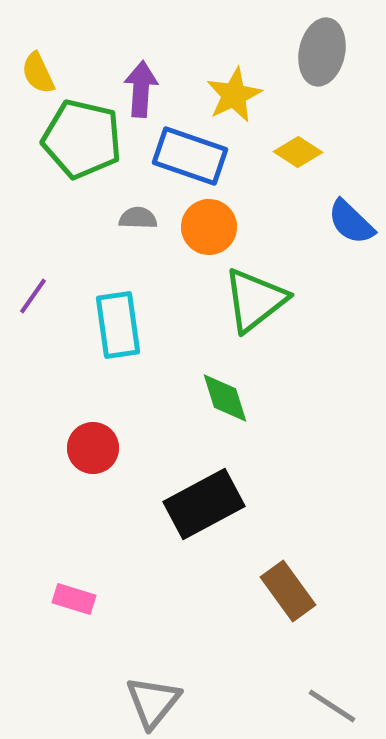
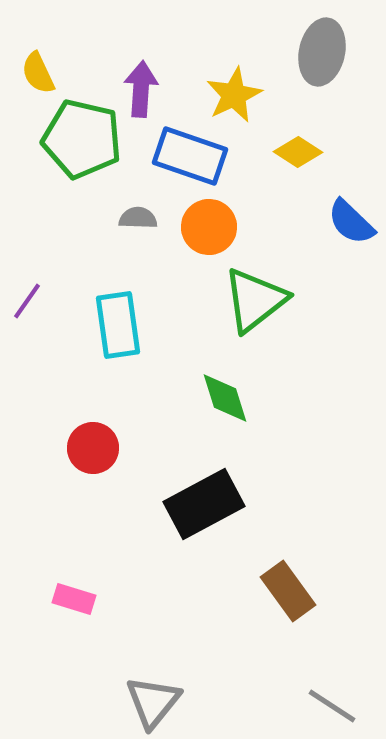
purple line: moved 6 px left, 5 px down
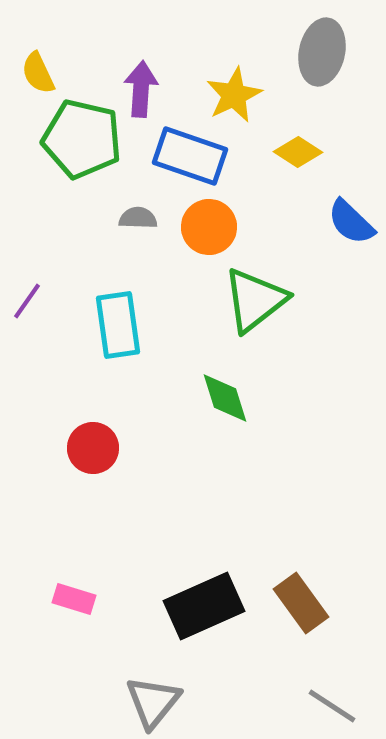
black rectangle: moved 102 px down; rotated 4 degrees clockwise
brown rectangle: moved 13 px right, 12 px down
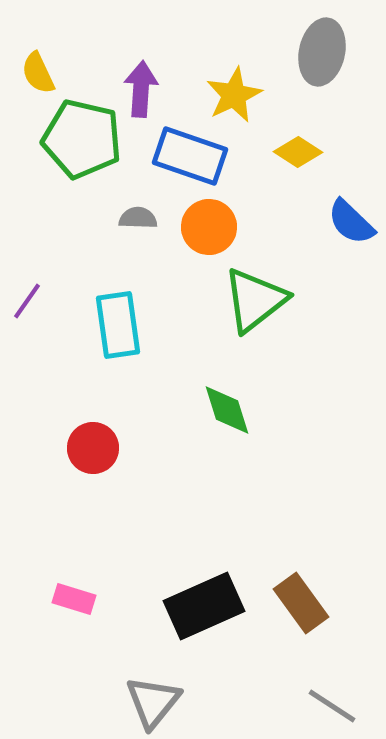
green diamond: moved 2 px right, 12 px down
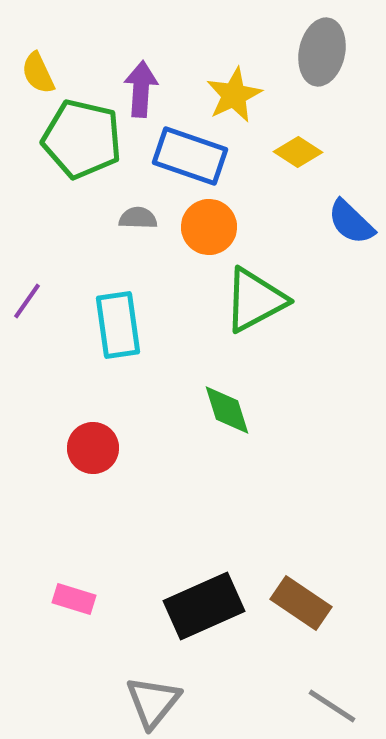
green triangle: rotated 10 degrees clockwise
brown rectangle: rotated 20 degrees counterclockwise
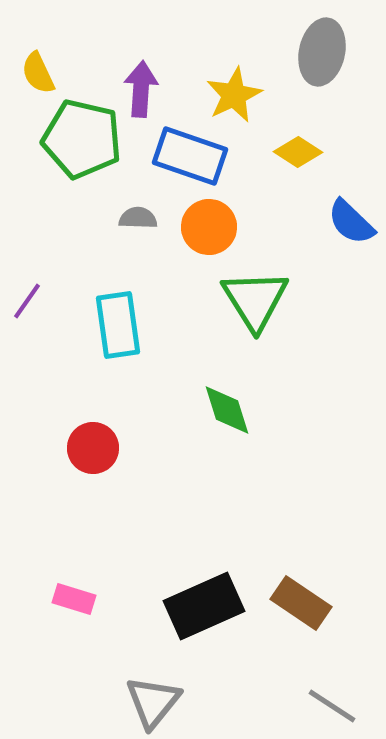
green triangle: rotated 34 degrees counterclockwise
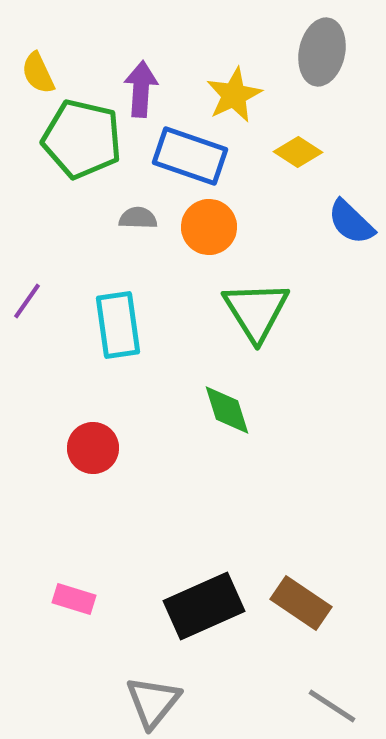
green triangle: moved 1 px right, 11 px down
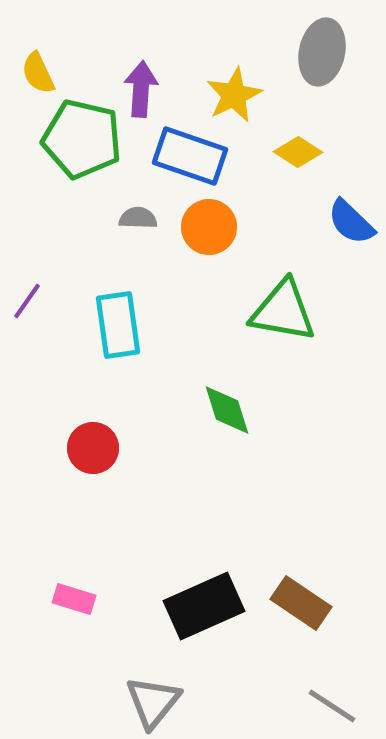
green triangle: moved 27 px right; rotated 48 degrees counterclockwise
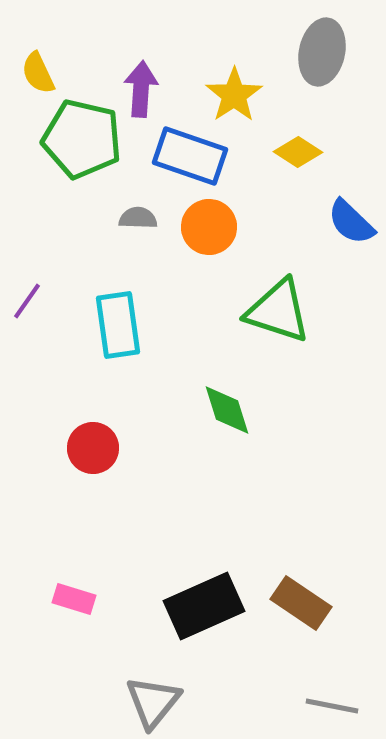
yellow star: rotated 8 degrees counterclockwise
green triangle: moved 5 px left; rotated 8 degrees clockwise
gray line: rotated 22 degrees counterclockwise
